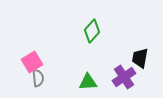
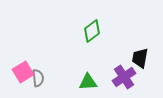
green diamond: rotated 10 degrees clockwise
pink square: moved 9 px left, 10 px down
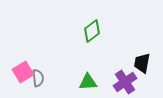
black trapezoid: moved 2 px right, 5 px down
purple cross: moved 1 px right, 5 px down
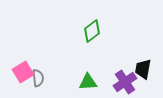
black trapezoid: moved 1 px right, 6 px down
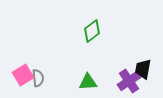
pink square: moved 3 px down
purple cross: moved 4 px right, 1 px up
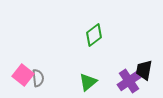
green diamond: moved 2 px right, 4 px down
black trapezoid: moved 1 px right, 1 px down
pink square: rotated 20 degrees counterclockwise
green triangle: rotated 36 degrees counterclockwise
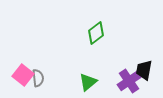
green diamond: moved 2 px right, 2 px up
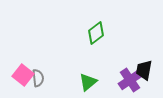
purple cross: moved 1 px right, 1 px up
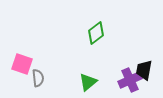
pink square: moved 1 px left, 11 px up; rotated 20 degrees counterclockwise
purple cross: rotated 10 degrees clockwise
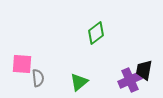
pink square: rotated 15 degrees counterclockwise
green triangle: moved 9 px left
